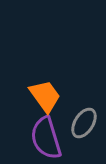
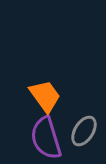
gray ellipse: moved 8 px down
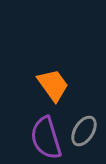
orange trapezoid: moved 8 px right, 11 px up
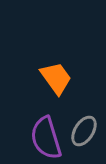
orange trapezoid: moved 3 px right, 7 px up
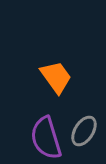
orange trapezoid: moved 1 px up
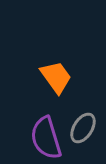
gray ellipse: moved 1 px left, 3 px up
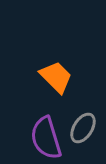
orange trapezoid: rotated 9 degrees counterclockwise
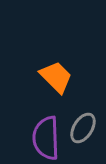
purple semicircle: rotated 15 degrees clockwise
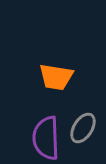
orange trapezoid: rotated 144 degrees clockwise
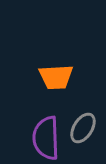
orange trapezoid: rotated 12 degrees counterclockwise
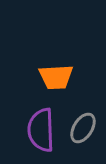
purple semicircle: moved 5 px left, 8 px up
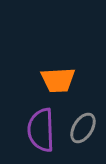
orange trapezoid: moved 2 px right, 3 px down
